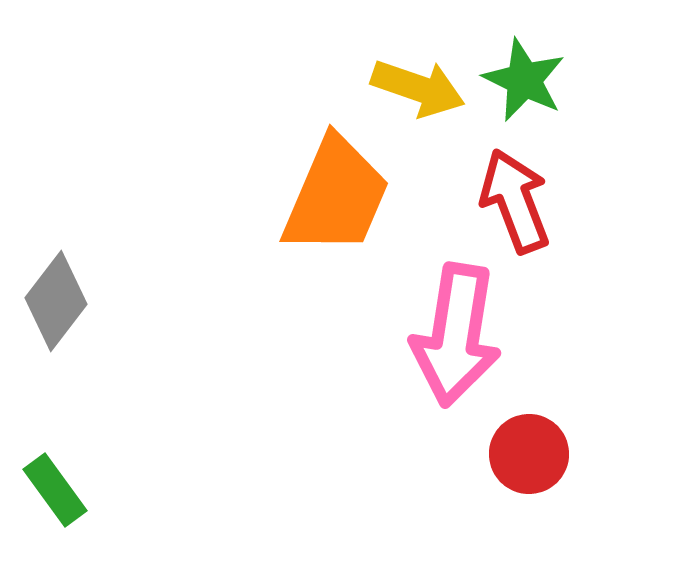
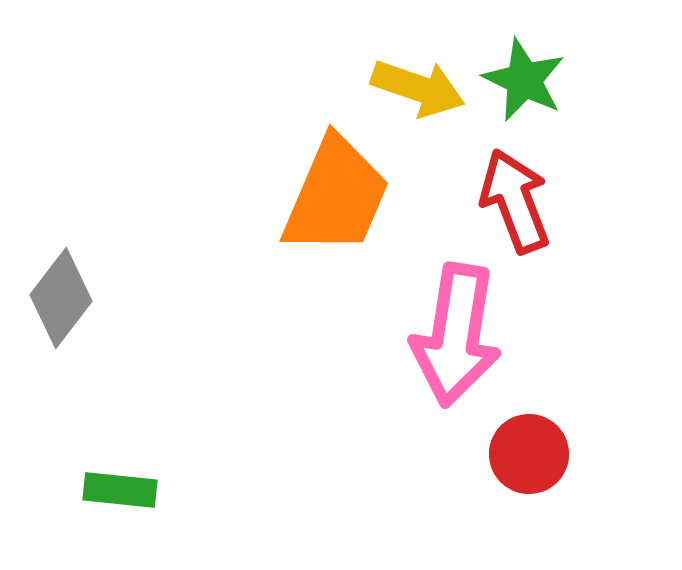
gray diamond: moved 5 px right, 3 px up
green rectangle: moved 65 px right; rotated 48 degrees counterclockwise
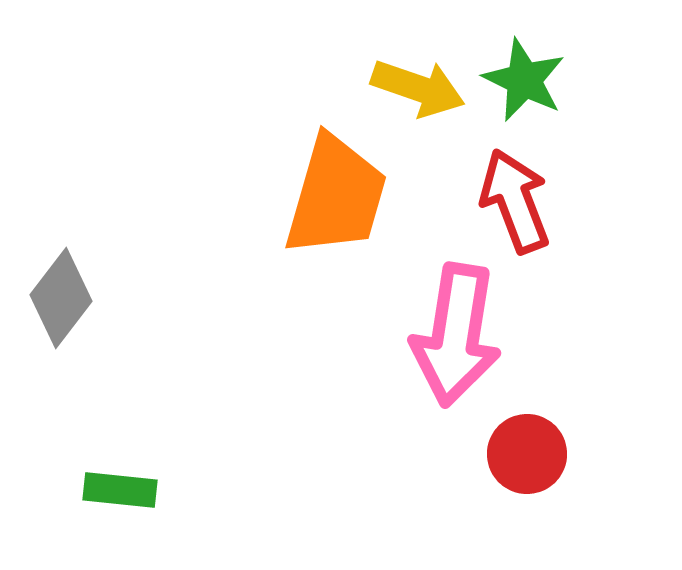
orange trapezoid: rotated 7 degrees counterclockwise
red circle: moved 2 px left
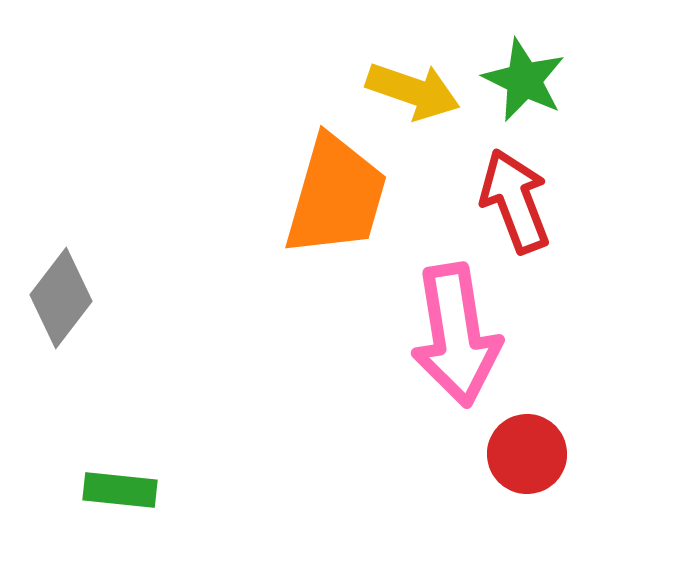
yellow arrow: moved 5 px left, 3 px down
pink arrow: rotated 18 degrees counterclockwise
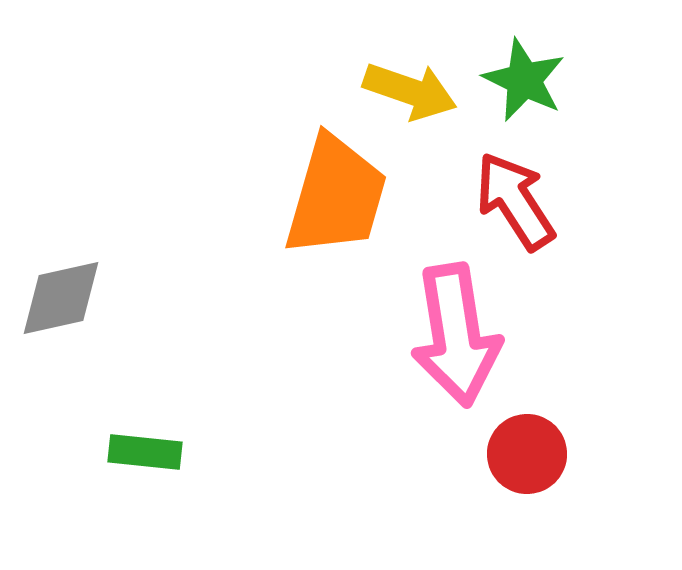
yellow arrow: moved 3 px left
red arrow: rotated 12 degrees counterclockwise
gray diamond: rotated 40 degrees clockwise
green rectangle: moved 25 px right, 38 px up
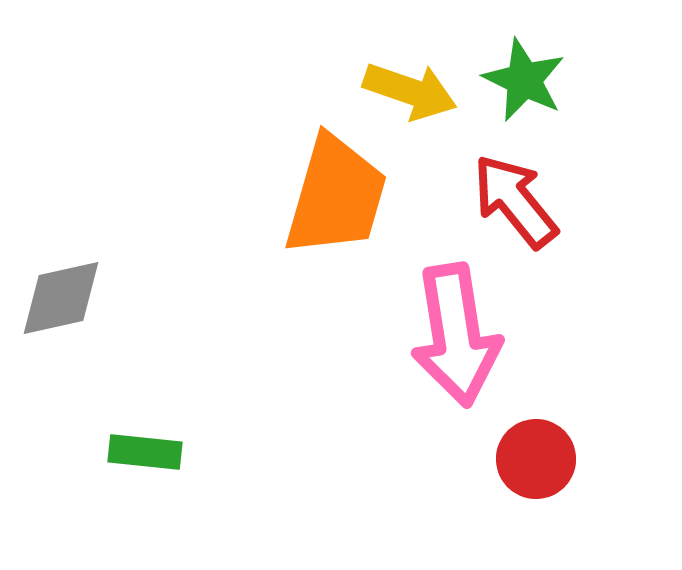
red arrow: rotated 6 degrees counterclockwise
red circle: moved 9 px right, 5 px down
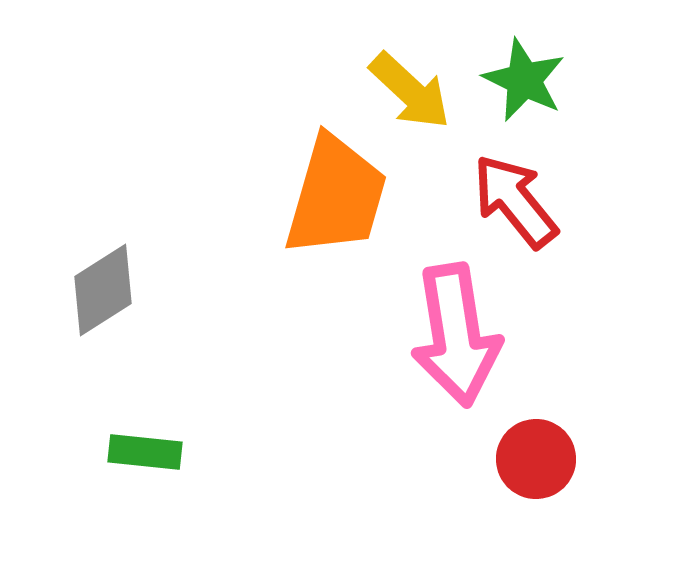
yellow arrow: rotated 24 degrees clockwise
gray diamond: moved 42 px right, 8 px up; rotated 20 degrees counterclockwise
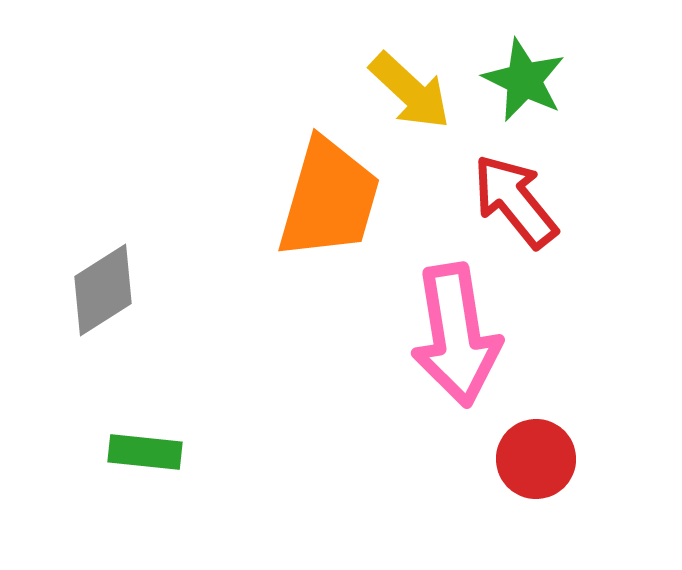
orange trapezoid: moved 7 px left, 3 px down
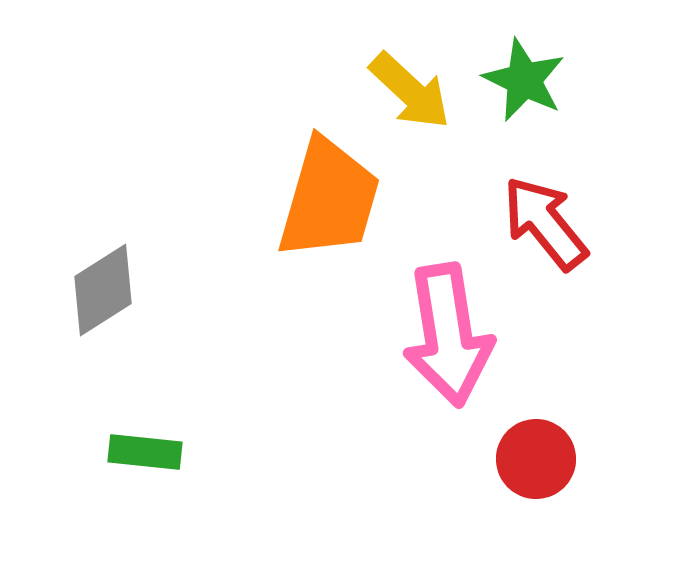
red arrow: moved 30 px right, 22 px down
pink arrow: moved 8 px left
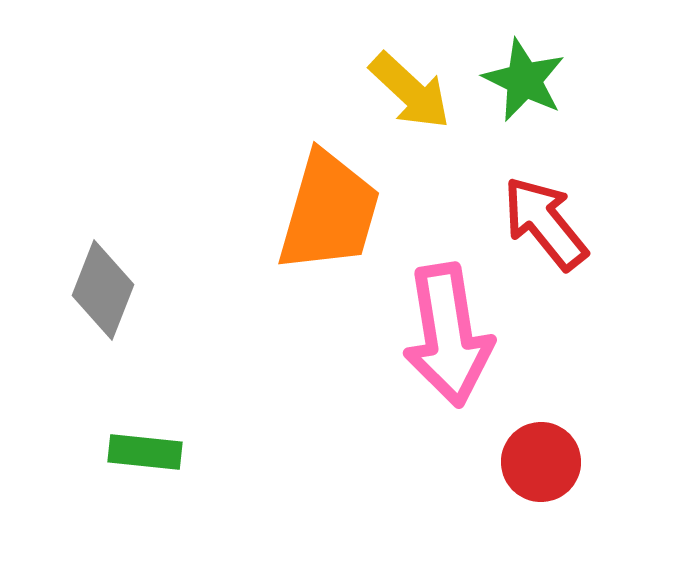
orange trapezoid: moved 13 px down
gray diamond: rotated 36 degrees counterclockwise
red circle: moved 5 px right, 3 px down
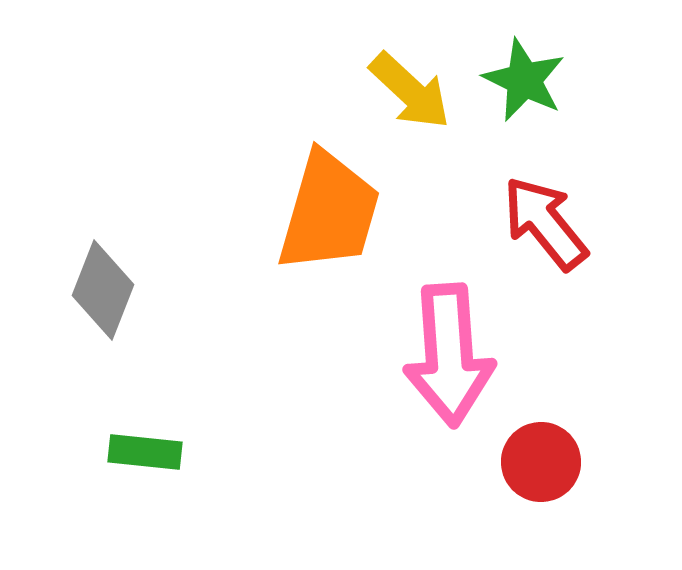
pink arrow: moved 1 px right, 20 px down; rotated 5 degrees clockwise
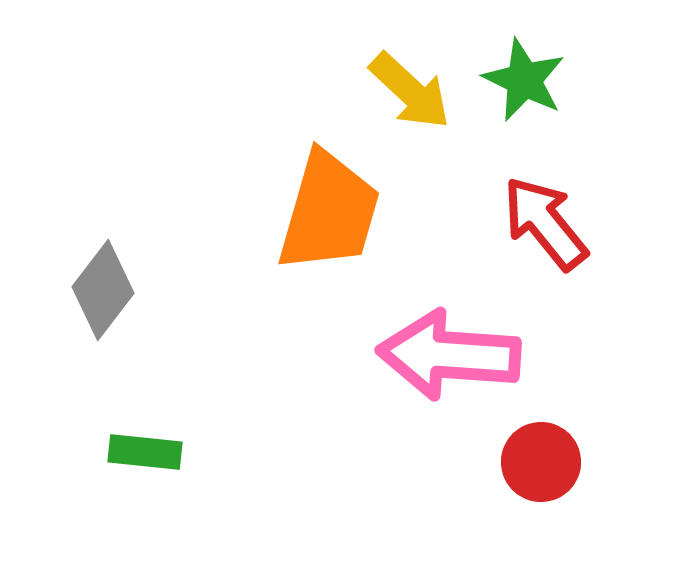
gray diamond: rotated 16 degrees clockwise
pink arrow: rotated 98 degrees clockwise
